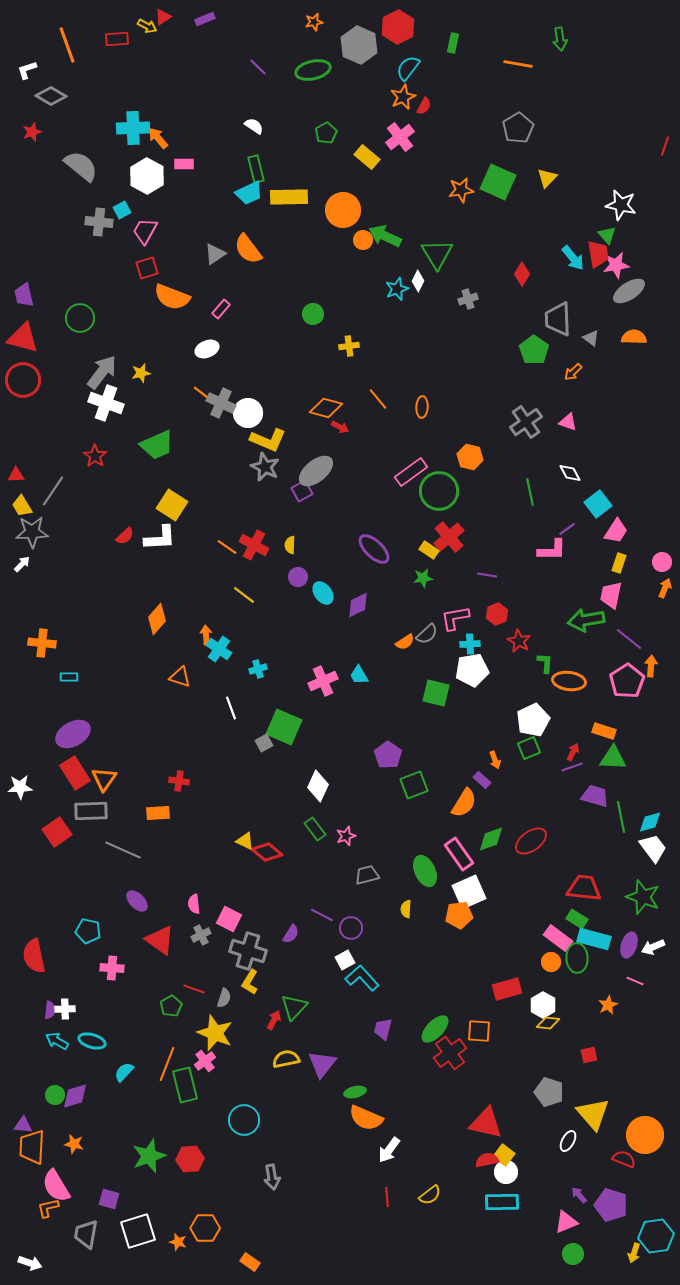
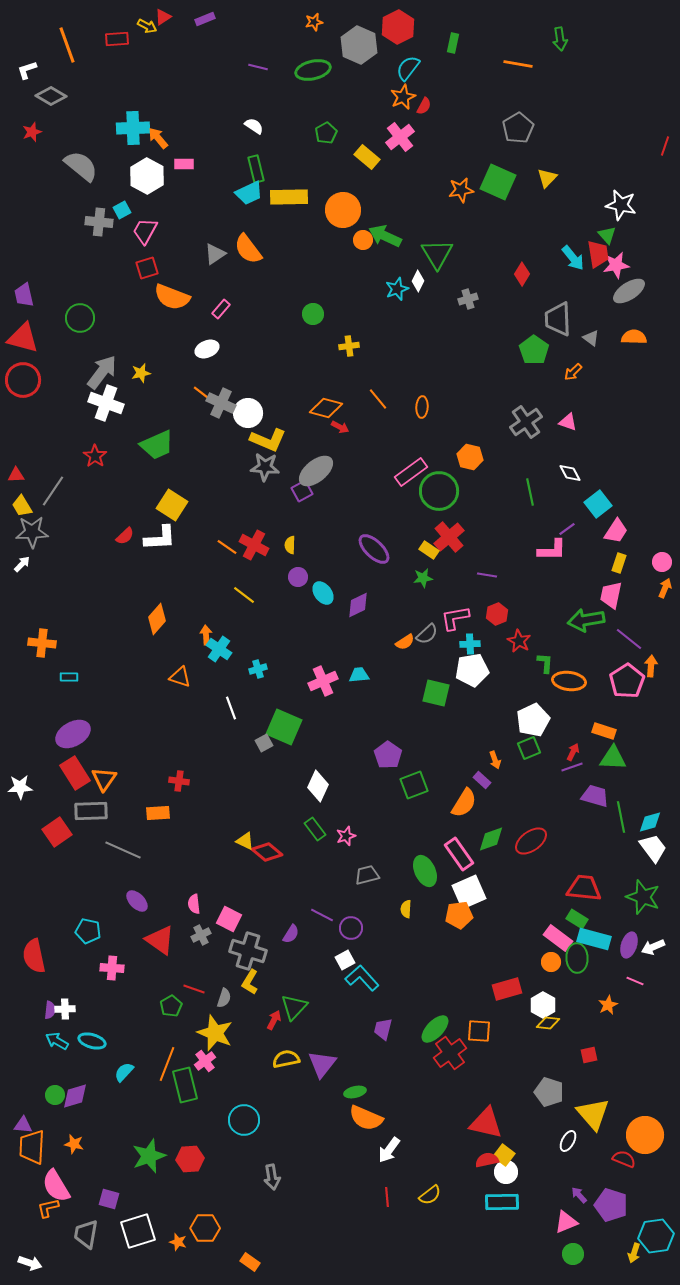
purple line at (258, 67): rotated 30 degrees counterclockwise
gray star at (265, 467): rotated 20 degrees counterclockwise
cyan trapezoid at (359, 675): rotated 115 degrees clockwise
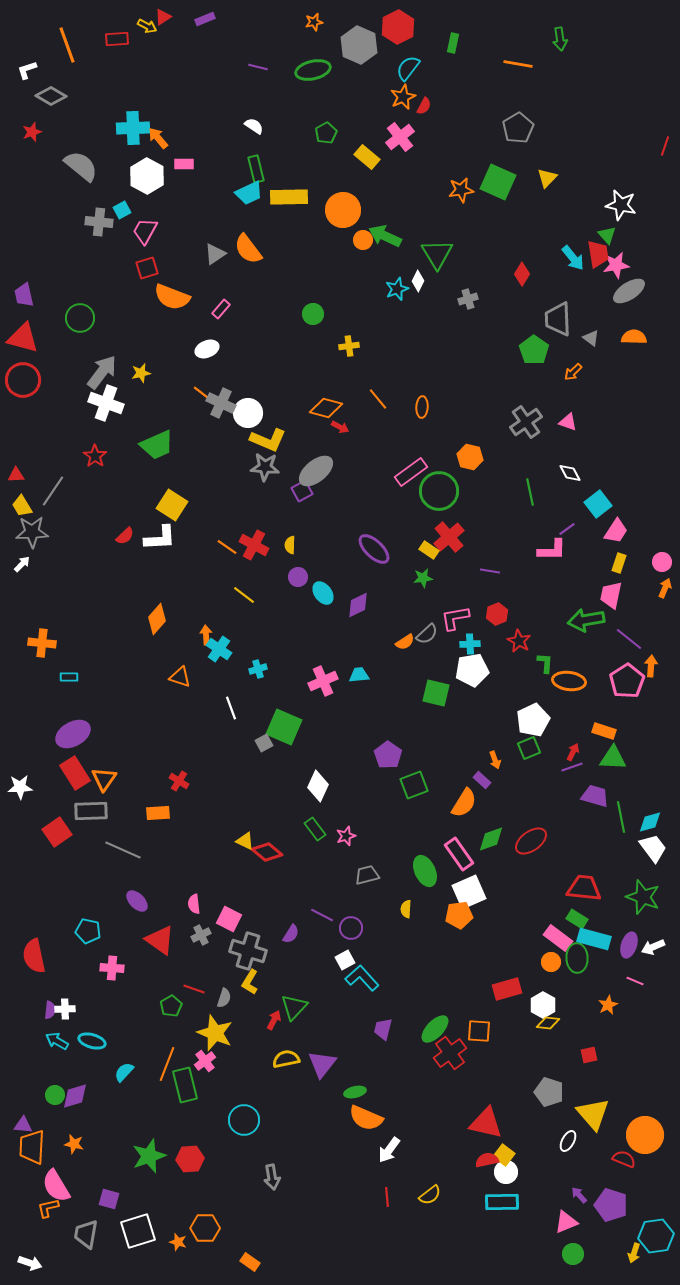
purple line at (487, 575): moved 3 px right, 4 px up
red cross at (179, 781): rotated 24 degrees clockwise
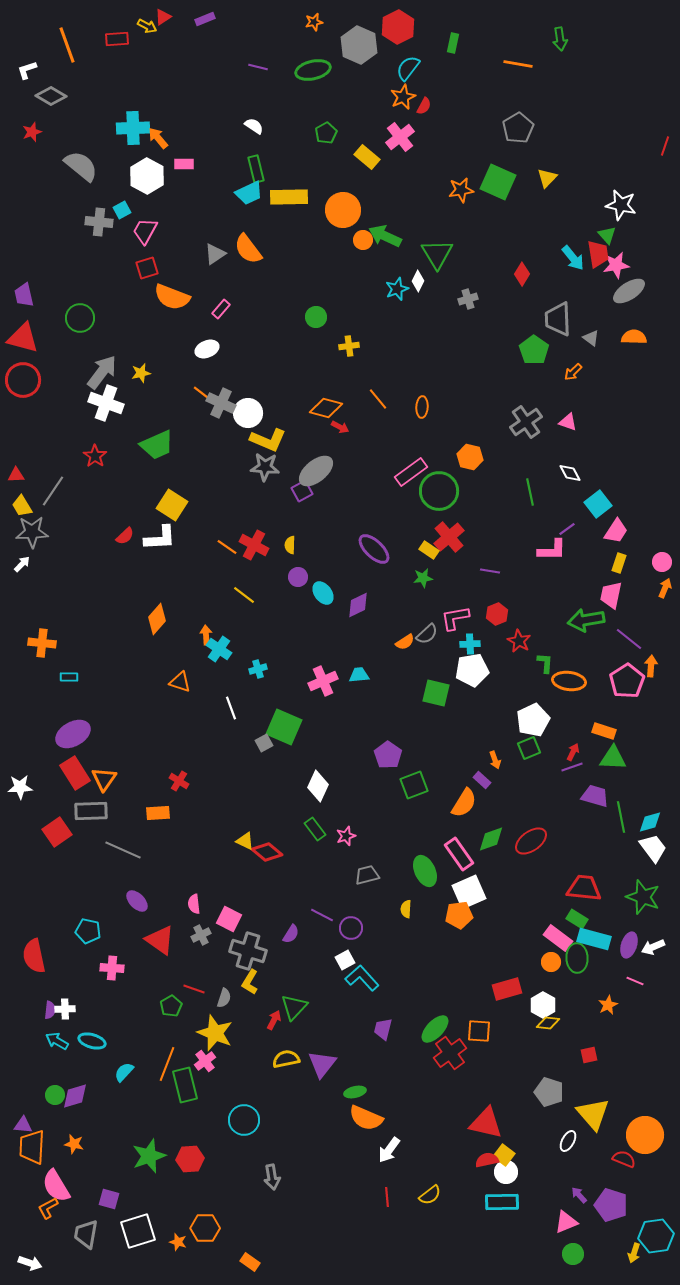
green circle at (313, 314): moved 3 px right, 3 px down
orange triangle at (180, 677): moved 5 px down
orange L-shape at (48, 1208): rotated 15 degrees counterclockwise
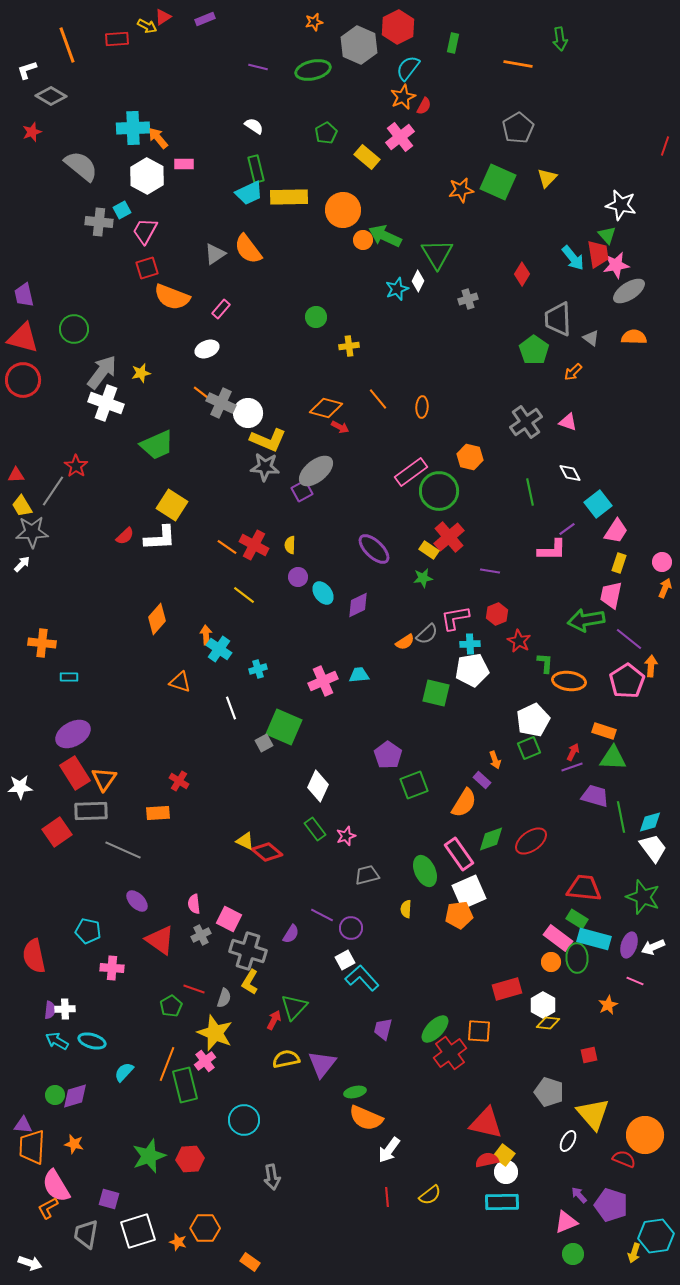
green circle at (80, 318): moved 6 px left, 11 px down
red star at (95, 456): moved 19 px left, 10 px down
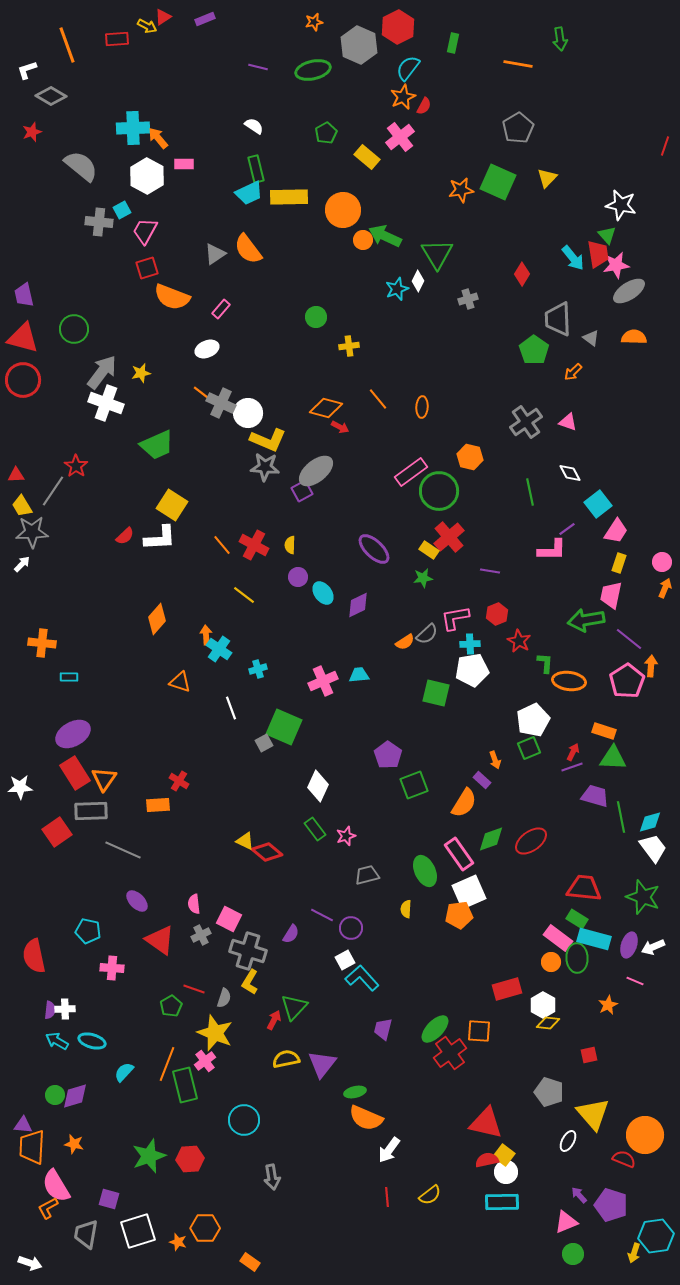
orange line at (227, 547): moved 5 px left, 2 px up; rotated 15 degrees clockwise
orange rectangle at (158, 813): moved 8 px up
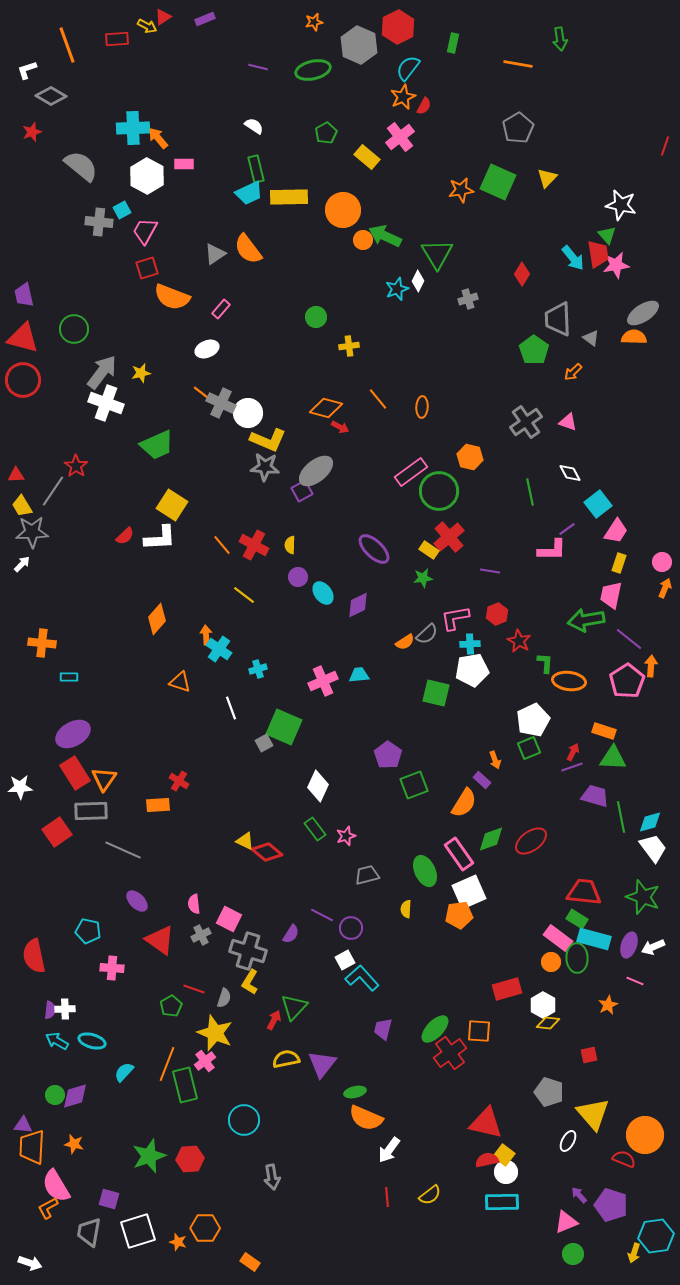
gray ellipse at (629, 291): moved 14 px right, 22 px down
red trapezoid at (584, 888): moved 4 px down
gray trapezoid at (86, 1234): moved 3 px right, 2 px up
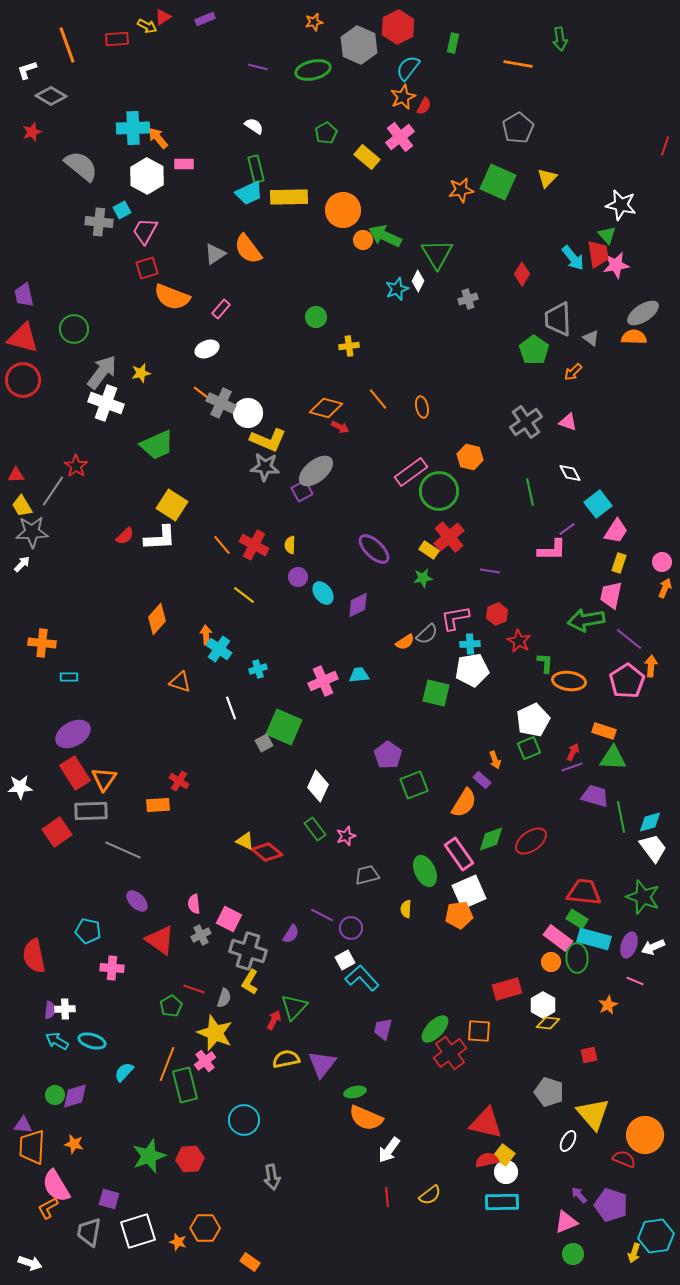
orange ellipse at (422, 407): rotated 15 degrees counterclockwise
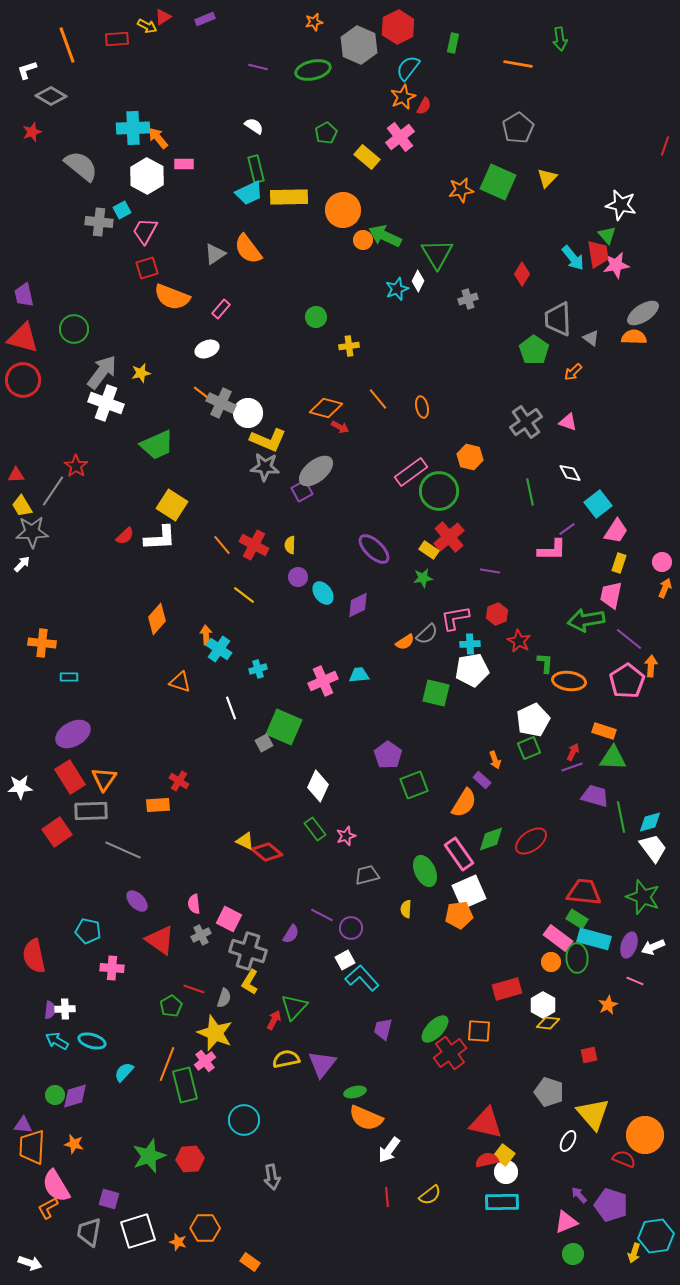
red rectangle at (75, 773): moved 5 px left, 4 px down
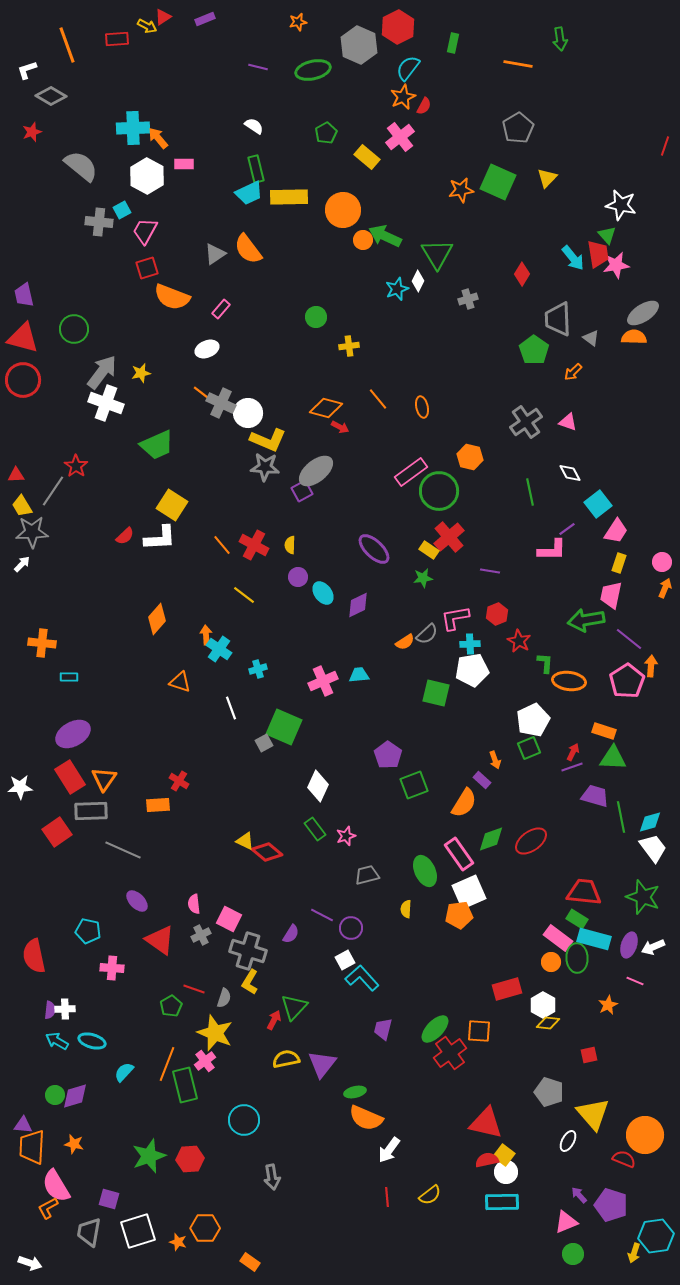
orange star at (314, 22): moved 16 px left
